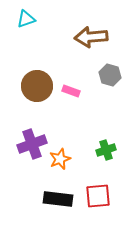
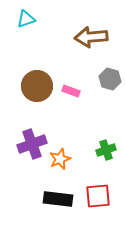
gray hexagon: moved 4 px down
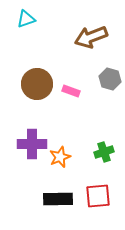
brown arrow: rotated 16 degrees counterclockwise
brown circle: moved 2 px up
purple cross: rotated 20 degrees clockwise
green cross: moved 2 px left, 2 px down
orange star: moved 2 px up
black rectangle: rotated 8 degrees counterclockwise
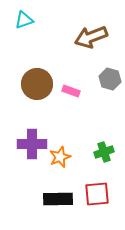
cyan triangle: moved 2 px left, 1 px down
red square: moved 1 px left, 2 px up
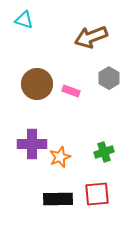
cyan triangle: rotated 36 degrees clockwise
gray hexagon: moved 1 px left, 1 px up; rotated 15 degrees clockwise
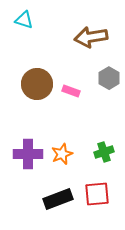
brown arrow: rotated 12 degrees clockwise
purple cross: moved 4 px left, 10 px down
orange star: moved 2 px right, 3 px up
black rectangle: rotated 20 degrees counterclockwise
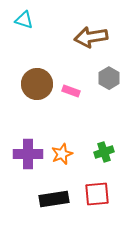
black rectangle: moved 4 px left; rotated 12 degrees clockwise
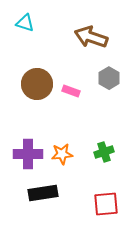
cyan triangle: moved 1 px right, 3 px down
brown arrow: rotated 28 degrees clockwise
orange star: rotated 15 degrees clockwise
red square: moved 9 px right, 10 px down
black rectangle: moved 11 px left, 6 px up
